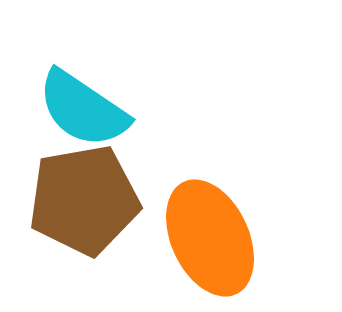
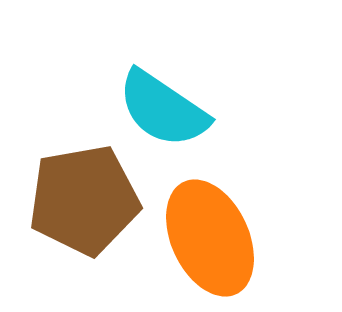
cyan semicircle: moved 80 px right
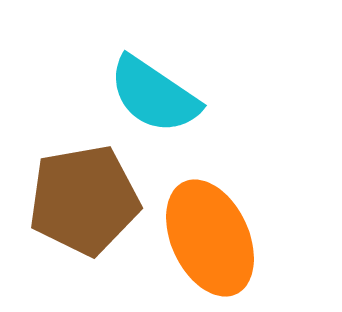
cyan semicircle: moved 9 px left, 14 px up
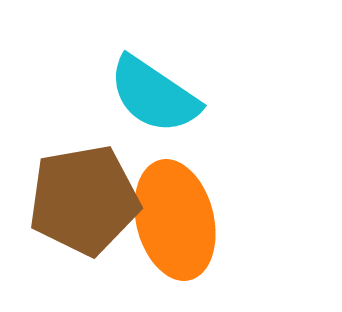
orange ellipse: moved 35 px left, 18 px up; rotated 11 degrees clockwise
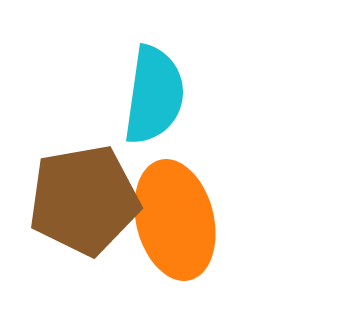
cyan semicircle: rotated 116 degrees counterclockwise
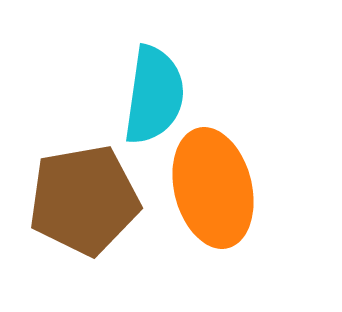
orange ellipse: moved 38 px right, 32 px up
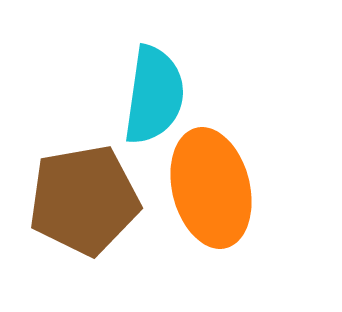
orange ellipse: moved 2 px left
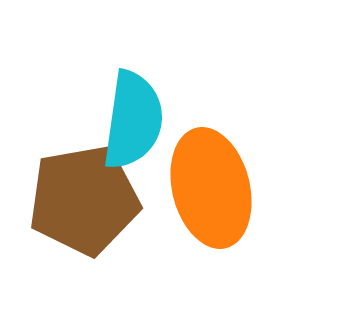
cyan semicircle: moved 21 px left, 25 px down
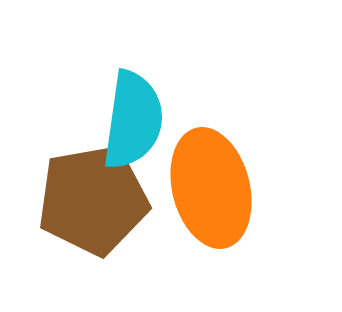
brown pentagon: moved 9 px right
